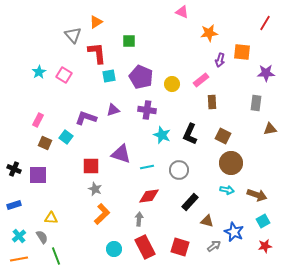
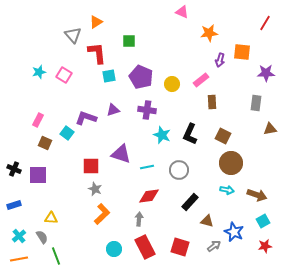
cyan star at (39, 72): rotated 16 degrees clockwise
cyan square at (66, 137): moved 1 px right, 4 px up
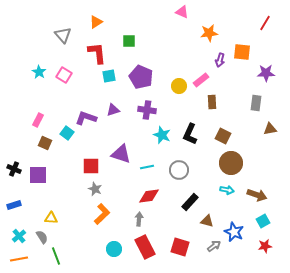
gray triangle at (73, 35): moved 10 px left
cyan star at (39, 72): rotated 24 degrees counterclockwise
yellow circle at (172, 84): moved 7 px right, 2 px down
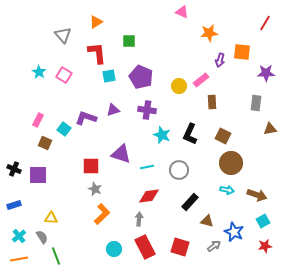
cyan square at (67, 133): moved 3 px left, 4 px up
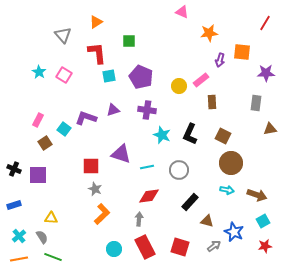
brown square at (45, 143): rotated 32 degrees clockwise
green line at (56, 256): moved 3 px left, 1 px down; rotated 48 degrees counterclockwise
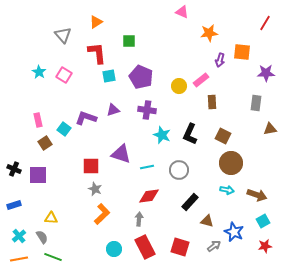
pink rectangle at (38, 120): rotated 40 degrees counterclockwise
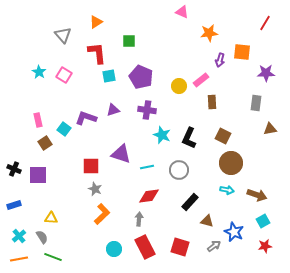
black L-shape at (190, 134): moved 1 px left, 4 px down
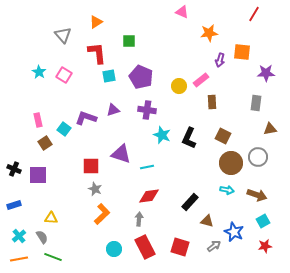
red line at (265, 23): moved 11 px left, 9 px up
gray circle at (179, 170): moved 79 px right, 13 px up
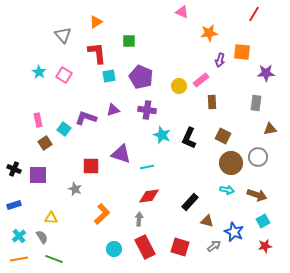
gray star at (95, 189): moved 20 px left
green line at (53, 257): moved 1 px right, 2 px down
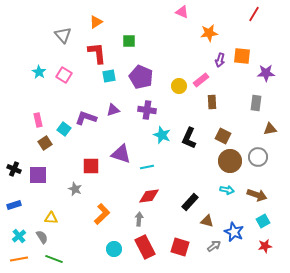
orange square at (242, 52): moved 4 px down
brown circle at (231, 163): moved 1 px left, 2 px up
